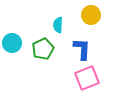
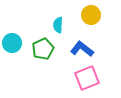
blue L-shape: rotated 55 degrees counterclockwise
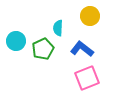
yellow circle: moved 1 px left, 1 px down
cyan semicircle: moved 3 px down
cyan circle: moved 4 px right, 2 px up
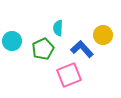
yellow circle: moved 13 px right, 19 px down
cyan circle: moved 4 px left
blue L-shape: rotated 10 degrees clockwise
pink square: moved 18 px left, 3 px up
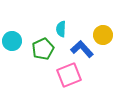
cyan semicircle: moved 3 px right, 1 px down
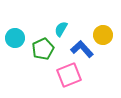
cyan semicircle: rotated 28 degrees clockwise
cyan circle: moved 3 px right, 3 px up
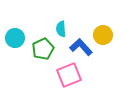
cyan semicircle: rotated 35 degrees counterclockwise
blue L-shape: moved 1 px left, 2 px up
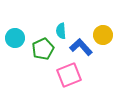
cyan semicircle: moved 2 px down
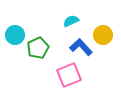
cyan semicircle: moved 10 px right, 10 px up; rotated 70 degrees clockwise
cyan circle: moved 3 px up
green pentagon: moved 5 px left, 1 px up
